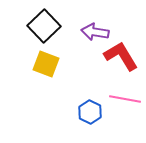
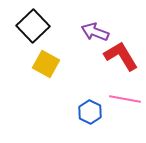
black square: moved 11 px left
purple arrow: rotated 12 degrees clockwise
yellow square: rotated 8 degrees clockwise
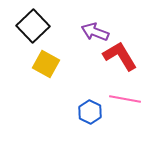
red L-shape: moved 1 px left
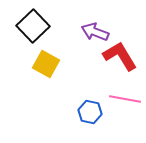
blue hexagon: rotated 15 degrees counterclockwise
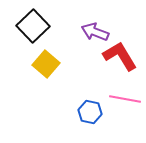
yellow square: rotated 12 degrees clockwise
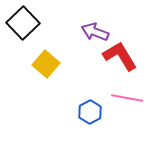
black square: moved 10 px left, 3 px up
pink line: moved 2 px right, 1 px up
blue hexagon: rotated 20 degrees clockwise
